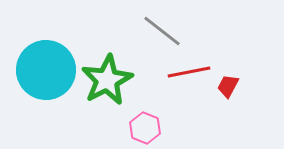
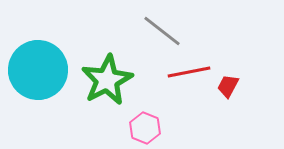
cyan circle: moved 8 px left
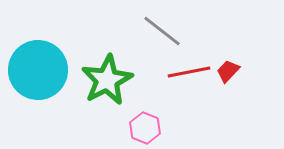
red trapezoid: moved 15 px up; rotated 15 degrees clockwise
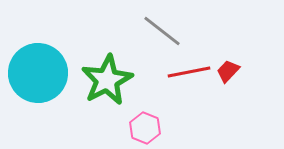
cyan circle: moved 3 px down
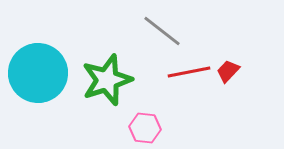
green star: rotated 9 degrees clockwise
pink hexagon: rotated 16 degrees counterclockwise
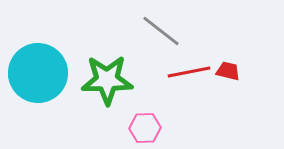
gray line: moved 1 px left
red trapezoid: rotated 60 degrees clockwise
green star: rotated 18 degrees clockwise
pink hexagon: rotated 8 degrees counterclockwise
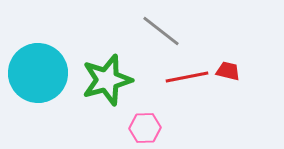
red line: moved 2 px left, 5 px down
green star: rotated 15 degrees counterclockwise
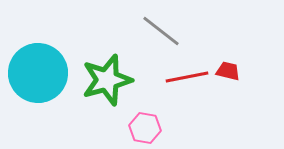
pink hexagon: rotated 12 degrees clockwise
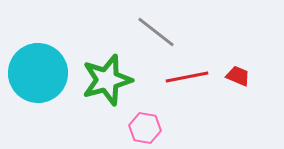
gray line: moved 5 px left, 1 px down
red trapezoid: moved 10 px right, 5 px down; rotated 10 degrees clockwise
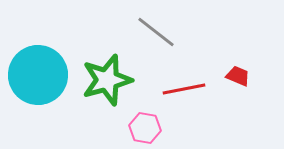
cyan circle: moved 2 px down
red line: moved 3 px left, 12 px down
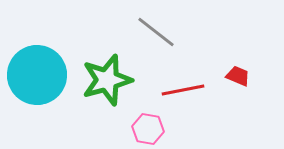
cyan circle: moved 1 px left
red line: moved 1 px left, 1 px down
pink hexagon: moved 3 px right, 1 px down
